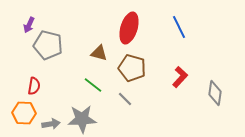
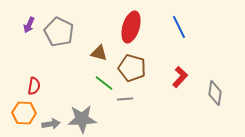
red ellipse: moved 2 px right, 1 px up
gray pentagon: moved 11 px right, 13 px up; rotated 12 degrees clockwise
green line: moved 11 px right, 2 px up
gray line: rotated 49 degrees counterclockwise
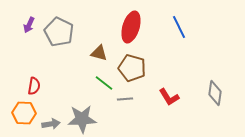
red L-shape: moved 11 px left, 20 px down; rotated 105 degrees clockwise
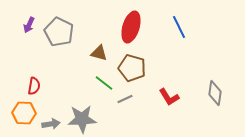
gray line: rotated 21 degrees counterclockwise
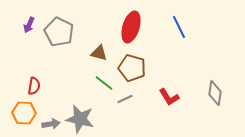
gray star: moved 2 px left; rotated 16 degrees clockwise
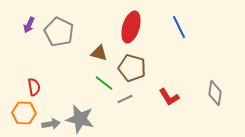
red semicircle: moved 1 px down; rotated 18 degrees counterclockwise
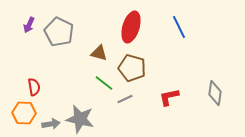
red L-shape: rotated 110 degrees clockwise
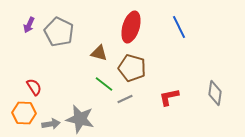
green line: moved 1 px down
red semicircle: rotated 24 degrees counterclockwise
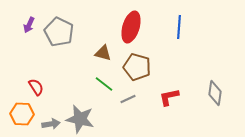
blue line: rotated 30 degrees clockwise
brown triangle: moved 4 px right
brown pentagon: moved 5 px right, 1 px up
red semicircle: moved 2 px right
gray line: moved 3 px right
orange hexagon: moved 2 px left, 1 px down
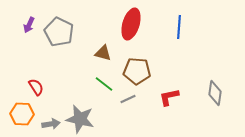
red ellipse: moved 3 px up
brown pentagon: moved 4 px down; rotated 12 degrees counterclockwise
